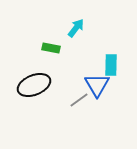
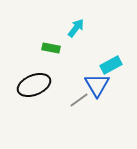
cyan rectangle: rotated 60 degrees clockwise
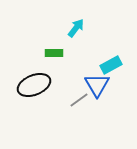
green rectangle: moved 3 px right, 5 px down; rotated 12 degrees counterclockwise
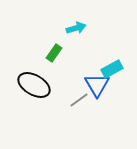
cyan arrow: rotated 36 degrees clockwise
green rectangle: rotated 54 degrees counterclockwise
cyan rectangle: moved 1 px right, 4 px down
black ellipse: rotated 52 degrees clockwise
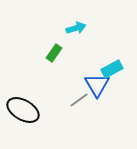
black ellipse: moved 11 px left, 25 px down
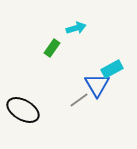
green rectangle: moved 2 px left, 5 px up
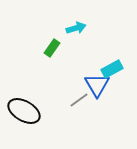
black ellipse: moved 1 px right, 1 px down
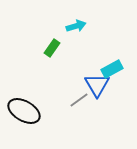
cyan arrow: moved 2 px up
